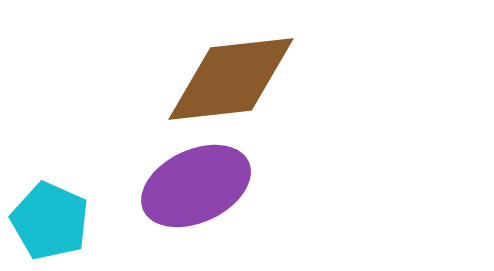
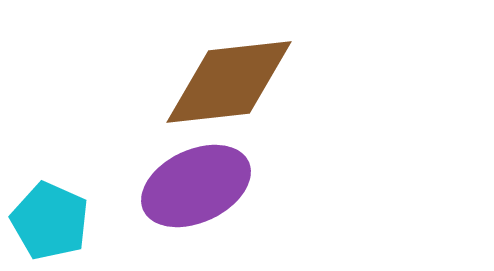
brown diamond: moved 2 px left, 3 px down
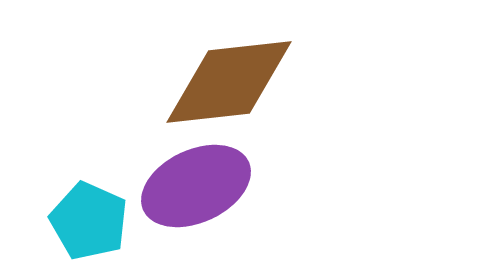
cyan pentagon: moved 39 px right
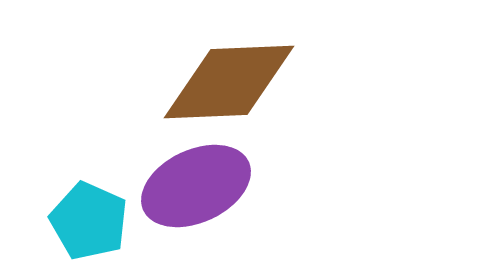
brown diamond: rotated 4 degrees clockwise
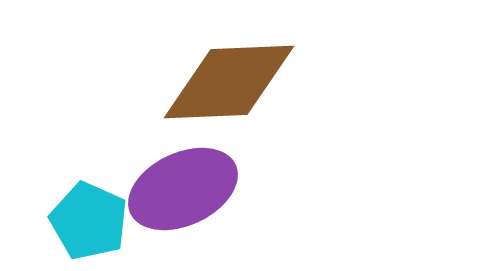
purple ellipse: moved 13 px left, 3 px down
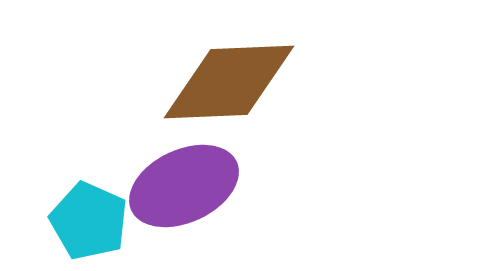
purple ellipse: moved 1 px right, 3 px up
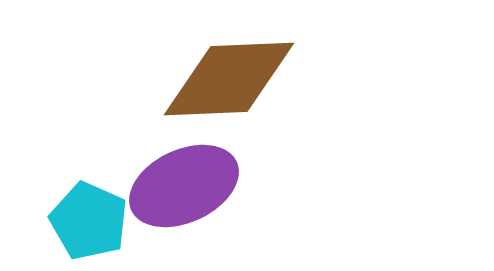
brown diamond: moved 3 px up
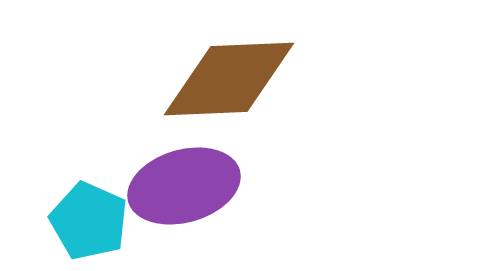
purple ellipse: rotated 9 degrees clockwise
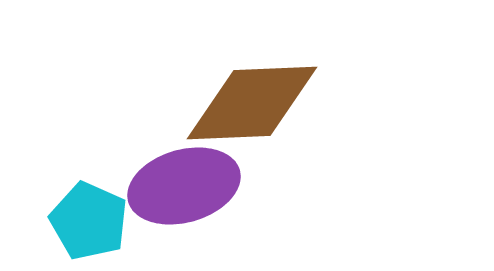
brown diamond: moved 23 px right, 24 px down
